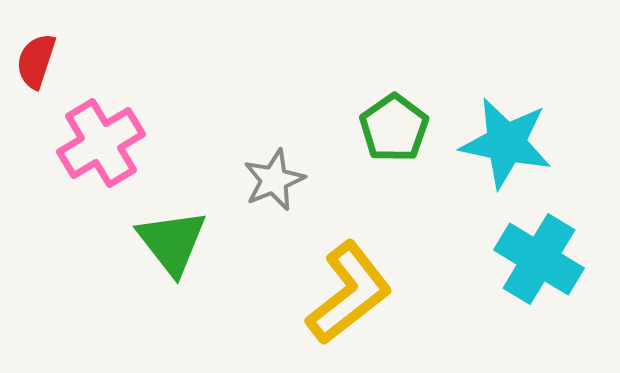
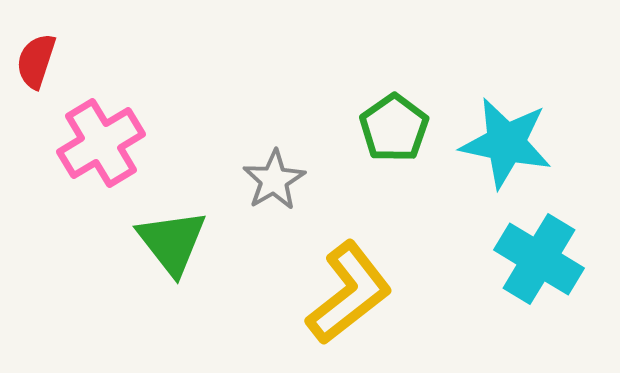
gray star: rotated 8 degrees counterclockwise
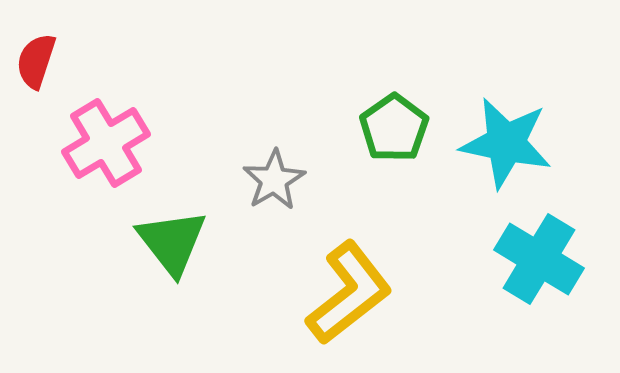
pink cross: moved 5 px right
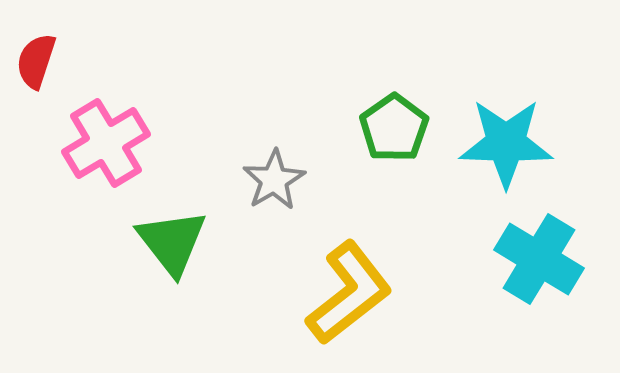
cyan star: rotated 10 degrees counterclockwise
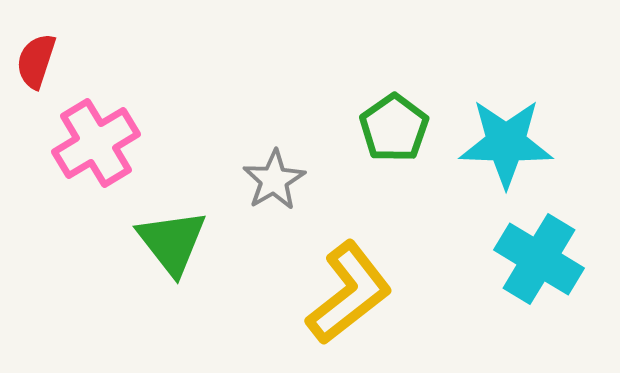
pink cross: moved 10 px left
